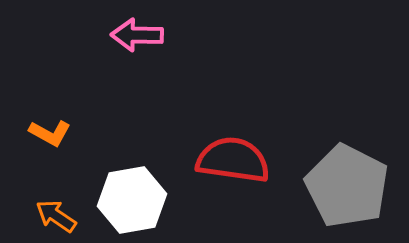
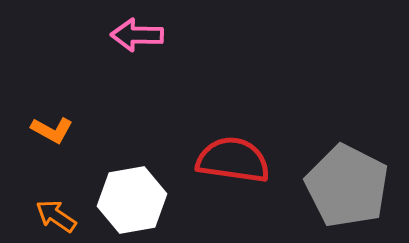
orange L-shape: moved 2 px right, 3 px up
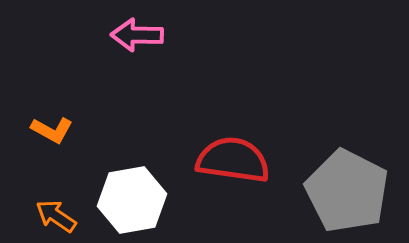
gray pentagon: moved 5 px down
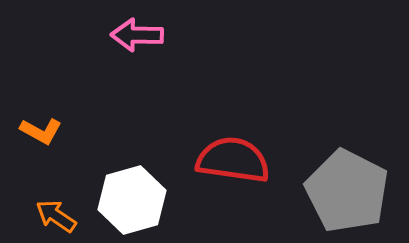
orange L-shape: moved 11 px left, 1 px down
white hexagon: rotated 6 degrees counterclockwise
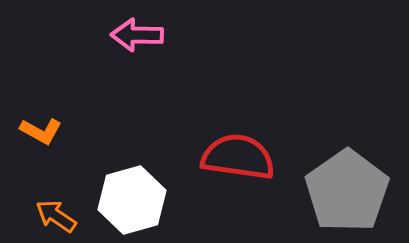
red semicircle: moved 5 px right, 3 px up
gray pentagon: rotated 10 degrees clockwise
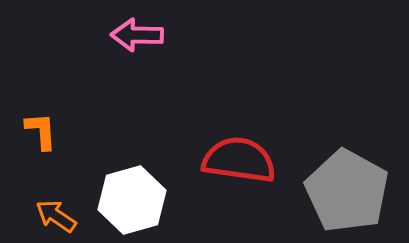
orange L-shape: rotated 123 degrees counterclockwise
red semicircle: moved 1 px right, 3 px down
gray pentagon: rotated 8 degrees counterclockwise
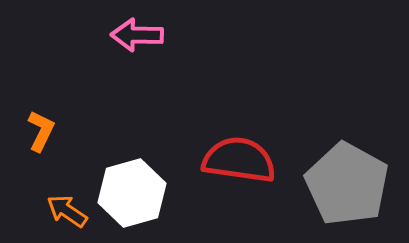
orange L-shape: rotated 30 degrees clockwise
gray pentagon: moved 7 px up
white hexagon: moved 7 px up
orange arrow: moved 11 px right, 5 px up
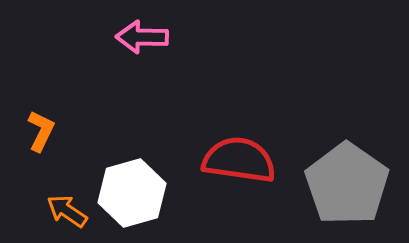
pink arrow: moved 5 px right, 2 px down
gray pentagon: rotated 6 degrees clockwise
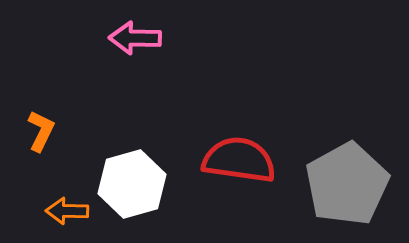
pink arrow: moved 7 px left, 1 px down
gray pentagon: rotated 8 degrees clockwise
white hexagon: moved 9 px up
orange arrow: rotated 33 degrees counterclockwise
